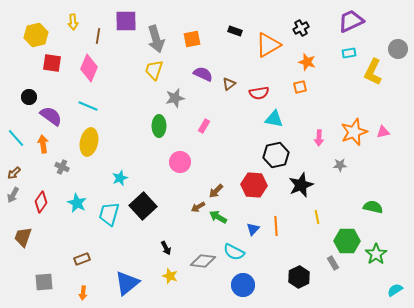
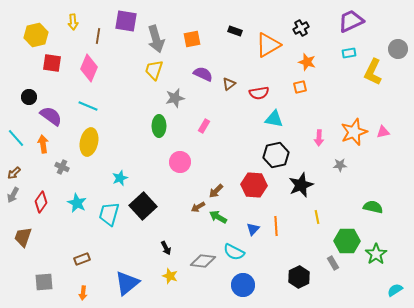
purple square at (126, 21): rotated 10 degrees clockwise
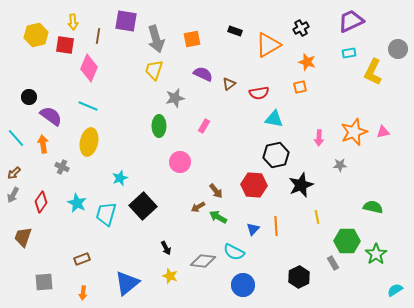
red square at (52, 63): moved 13 px right, 18 px up
brown arrow at (216, 191): rotated 84 degrees counterclockwise
cyan trapezoid at (109, 214): moved 3 px left
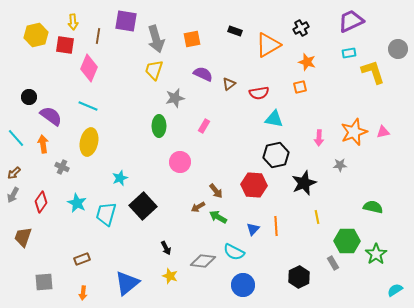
yellow L-shape at (373, 72): rotated 136 degrees clockwise
black star at (301, 185): moved 3 px right, 2 px up
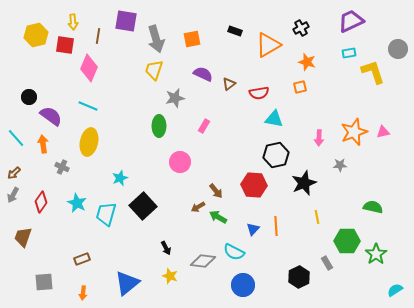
gray rectangle at (333, 263): moved 6 px left
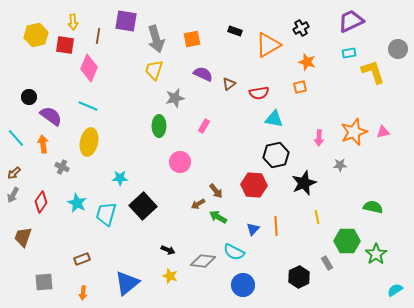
cyan star at (120, 178): rotated 21 degrees clockwise
brown arrow at (198, 207): moved 3 px up
black arrow at (166, 248): moved 2 px right, 2 px down; rotated 40 degrees counterclockwise
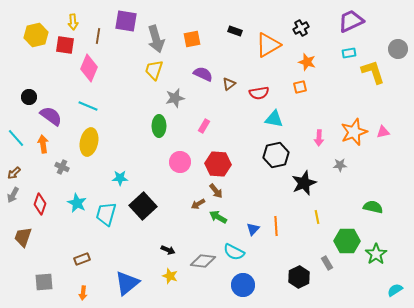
red hexagon at (254, 185): moved 36 px left, 21 px up
red diamond at (41, 202): moved 1 px left, 2 px down; rotated 15 degrees counterclockwise
